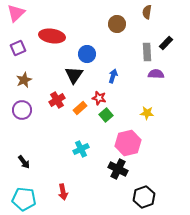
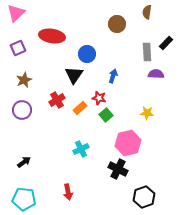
black arrow: rotated 88 degrees counterclockwise
red arrow: moved 5 px right
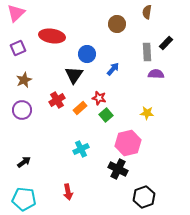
blue arrow: moved 7 px up; rotated 24 degrees clockwise
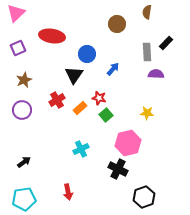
cyan pentagon: rotated 15 degrees counterclockwise
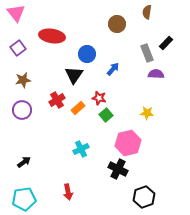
pink triangle: rotated 24 degrees counterclockwise
purple square: rotated 14 degrees counterclockwise
gray rectangle: moved 1 px down; rotated 18 degrees counterclockwise
brown star: moved 1 px left; rotated 14 degrees clockwise
orange rectangle: moved 2 px left
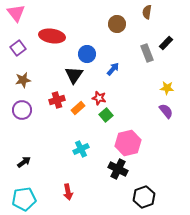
purple semicircle: moved 10 px right, 37 px down; rotated 49 degrees clockwise
red cross: rotated 14 degrees clockwise
yellow star: moved 20 px right, 25 px up
